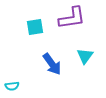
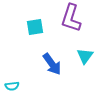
purple L-shape: moved 1 px left; rotated 116 degrees clockwise
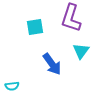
cyan triangle: moved 4 px left, 5 px up
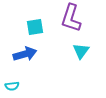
blue arrow: moved 27 px left, 10 px up; rotated 70 degrees counterclockwise
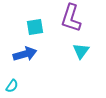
cyan semicircle: rotated 48 degrees counterclockwise
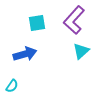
purple L-shape: moved 3 px right, 2 px down; rotated 24 degrees clockwise
cyan square: moved 2 px right, 4 px up
cyan triangle: rotated 12 degrees clockwise
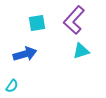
cyan triangle: rotated 24 degrees clockwise
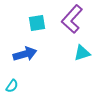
purple L-shape: moved 2 px left, 1 px up
cyan triangle: moved 1 px right, 2 px down
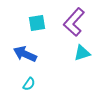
purple L-shape: moved 2 px right, 3 px down
blue arrow: rotated 140 degrees counterclockwise
cyan semicircle: moved 17 px right, 2 px up
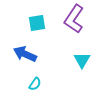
purple L-shape: moved 3 px up; rotated 8 degrees counterclockwise
cyan triangle: moved 7 px down; rotated 42 degrees counterclockwise
cyan semicircle: moved 6 px right
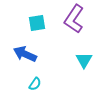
cyan triangle: moved 2 px right
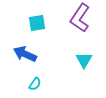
purple L-shape: moved 6 px right, 1 px up
